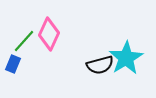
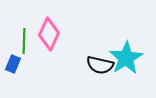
green line: rotated 40 degrees counterclockwise
black semicircle: rotated 28 degrees clockwise
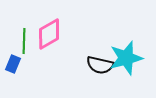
pink diamond: rotated 36 degrees clockwise
cyan star: rotated 16 degrees clockwise
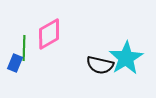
green line: moved 7 px down
cyan star: rotated 16 degrees counterclockwise
blue rectangle: moved 2 px right, 1 px up
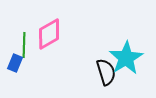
green line: moved 3 px up
black semicircle: moved 6 px right, 7 px down; rotated 120 degrees counterclockwise
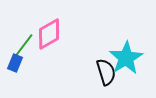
green line: rotated 35 degrees clockwise
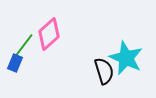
pink diamond: rotated 12 degrees counterclockwise
cyan star: rotated 16 degrees counterclockwise
black semicircle: moved 2 px left, 1 px up
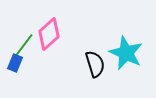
cyan star: moved 5 px up
black semicircle: moved 9 px left, 7 px up
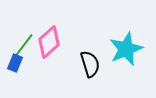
pink diamond: moved 8 px down
cyan star: moved 4 px up; rotated 24 degrees clockwise
black semicircle: moved 5 px left
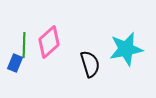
green line: rotated 35 degrees counterclockwise
cyan star: rotated 12 degrees clockwise
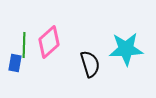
cyan star: rotated 8 degrees clockwise
blue rectangle: rotated 12 degrees counterclockwise
